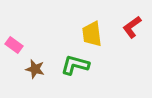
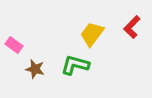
red L-shape: rotated 10 degrees counterclockwise
yellow trapezoid: rotated 44 degrees clockwise
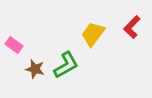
yellow trapezoid: moved 1 px right
green L-shape: moved 9 px left; rotated 136 degrees clockwise
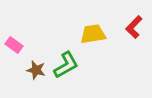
red L-shape: moved 2 px right
yellow trapezoid: rotated 44 degrees clockwise
brown star: moved 1 px right, 1 px down
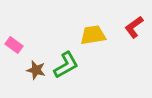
red L-shape: rotated 10 degrees clockwise
yellow trapezoid: moved 1 px down
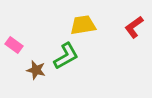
yellow trapezoid: moved 10 px left, 10 px up
green L-shape: moved 9 px up
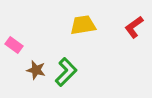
green L-shape: moved 16 px down; rotated 16 degrees counterclockwise
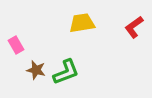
yellow trapezoid: moved 1 px left, 2 px up
pink rectangle: moved 2 px right; rotated 24 degrees clockwise
green L-shape: rotated 24 degrees clockwise
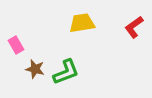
brown star: moved 1 px left, 1 px up
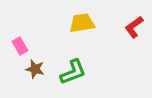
pink rectangle: moved 4 px right, 1 px down
green L-shape: moved 7 px right
